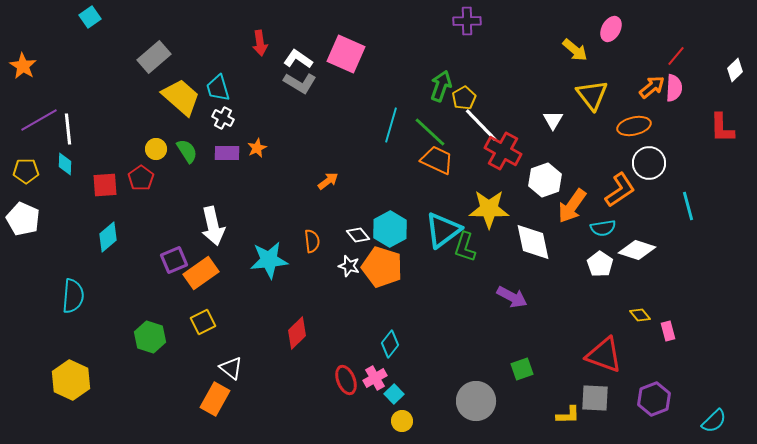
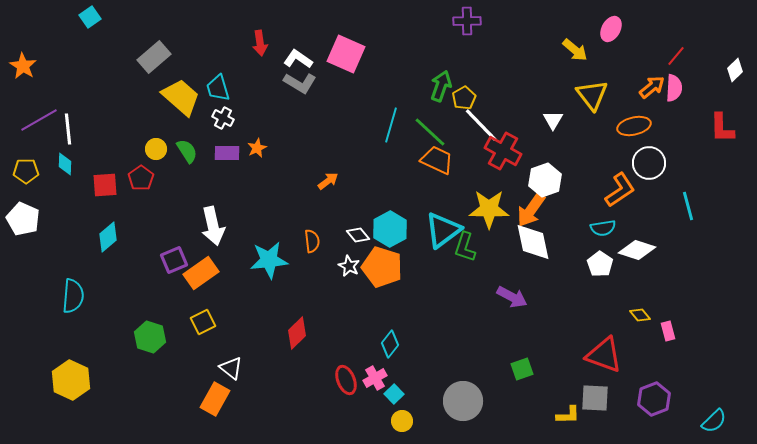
orange arrow at (572, 206): moved 41 px left, 4 px down
white star at (349, 266): rotated 10 degrees clockwise
gray circle at (476, 401): moved 13 px left
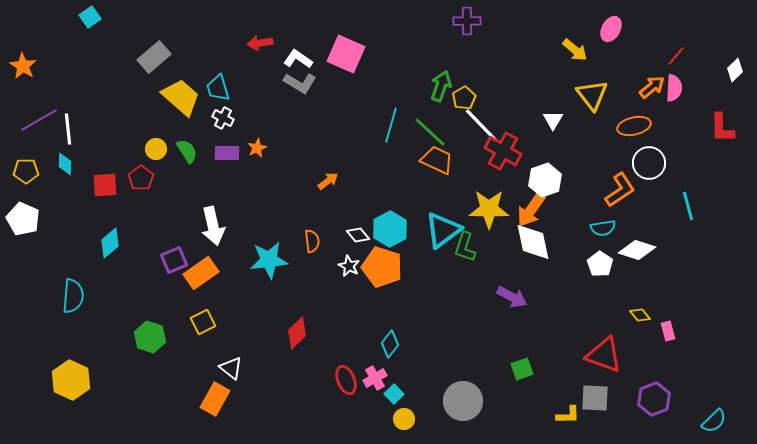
red arrow at (260, 43): rotated 90 degrees clockwise
cyan diamond at (108, 237): moved 2 px right, 6 px down
yellow circle at (402, 421): moved 2 px right, 2 px up
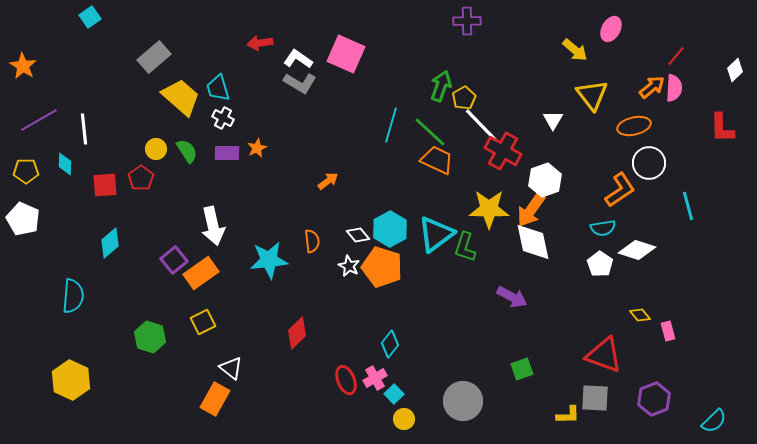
white line at (68, 129): moved 16 px right
cyan triangle at (443, 230): moved 7 px left, 4 px down
purple square at (174, 260): rotated 16 degrees counterclockwise
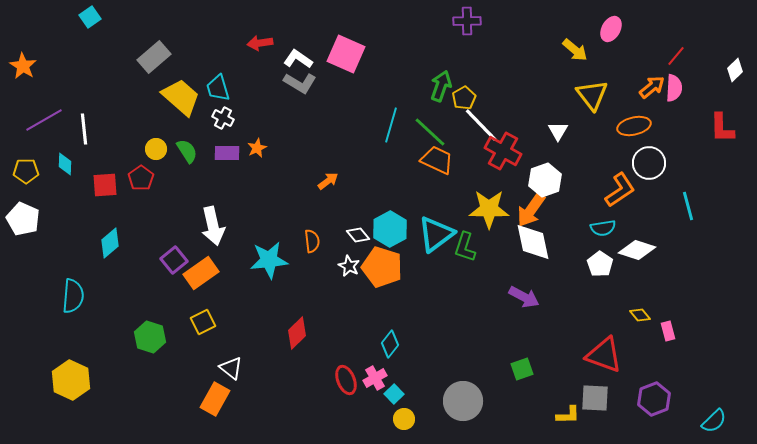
purple line at (39, 120): moved 5 px right
white triangle at (553, 120): moved 5 px right, 11 px down
purple arrow at (512, 297): moved 12 px right
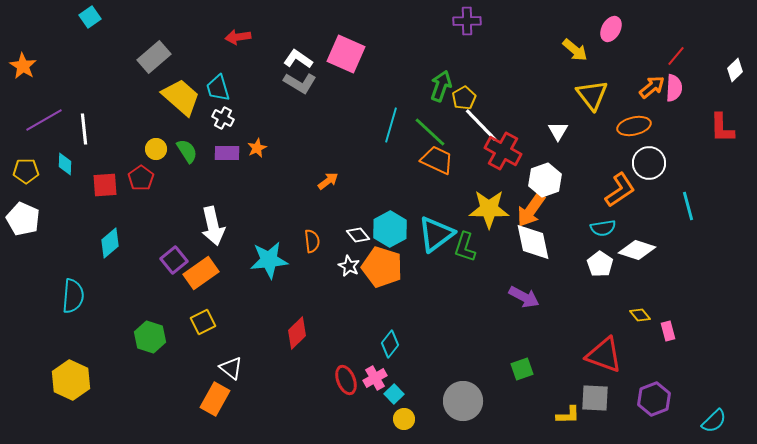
red arrow at (260, 43): moved 22 px left, 6 px up
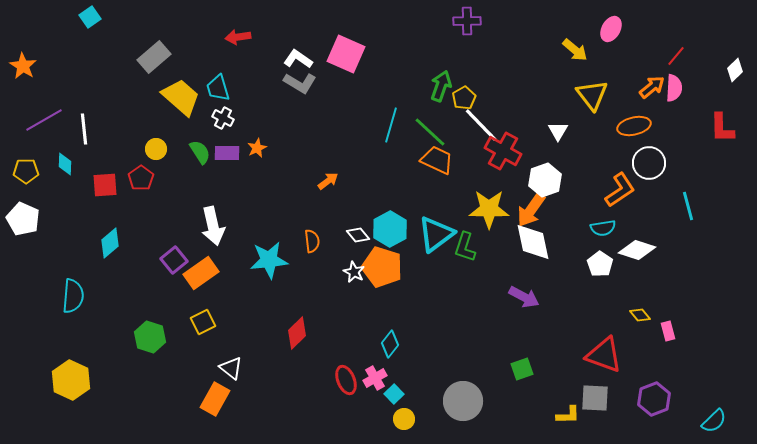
green semicircle at (187, 151): moved 13 px right, 1 px down
white star at (349, 266): moved 5 px right, 6 px down
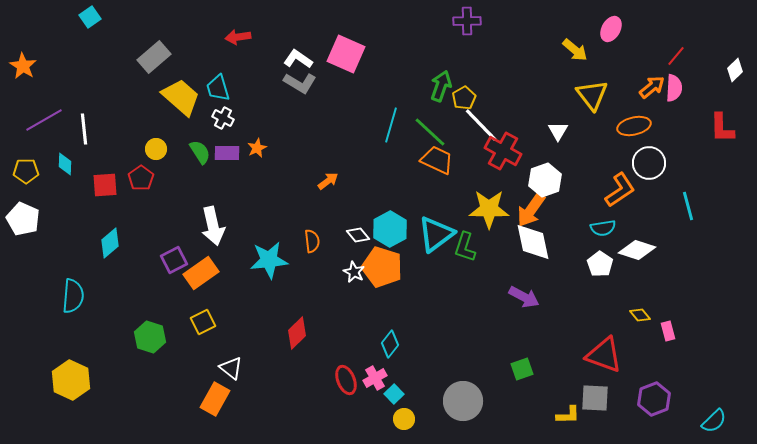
purple square at (174, 260): rotated 12 degrees clockwise
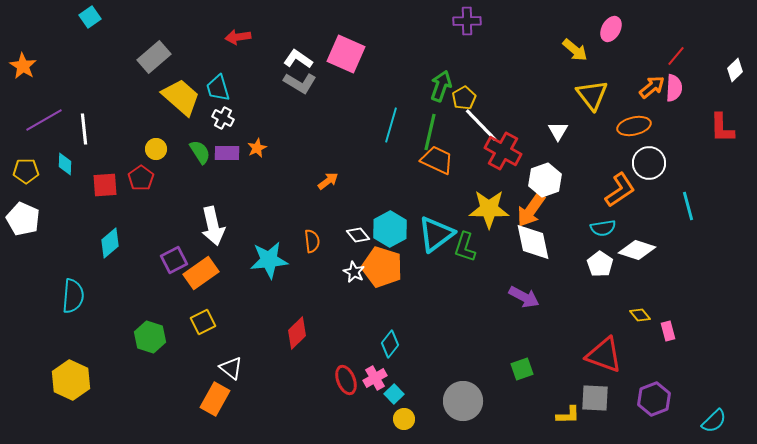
green line at (430, 132): rotated 60 degrees clockwise
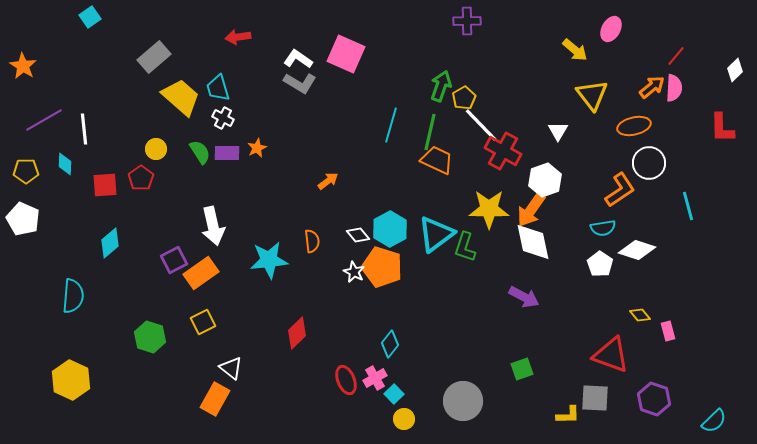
red triangle at (604, 355): moved 7 px right
purple hexagon at (654, 399): rotated 20 degrees counterclockwise
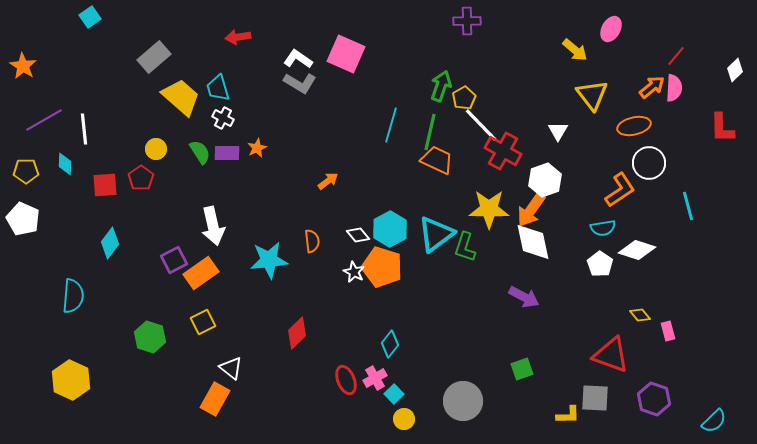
cyan diamond at (110, 243): rotated 12 degrees counterclockwise
